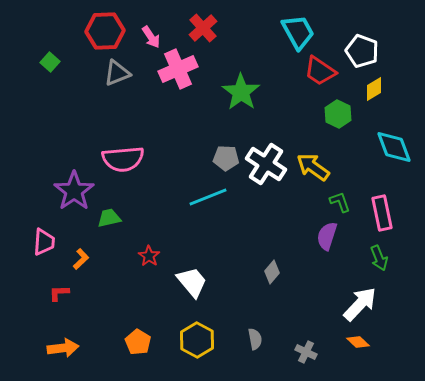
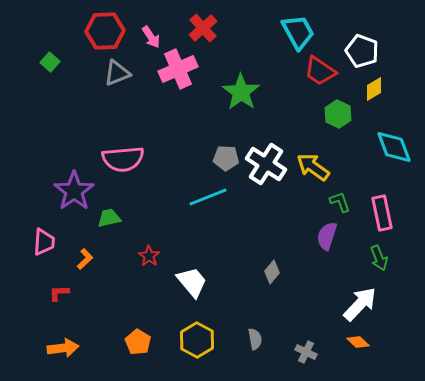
orange L-shape: moved 4 px right
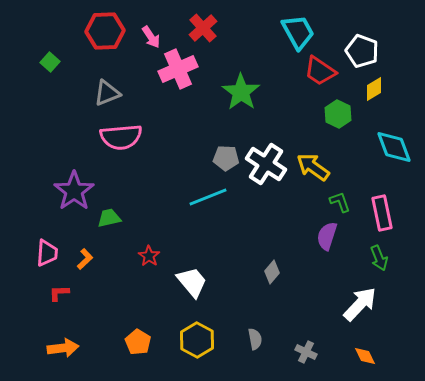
gray triangle: moved 10 px left, 20 px down
pink semicircle: moved 2 px left, 22 px up
pink trapezoid: moved 3 px right, 11 px down
orange diamond: moved 7 px right, 14 px down; rotated 20 degrees clockwise
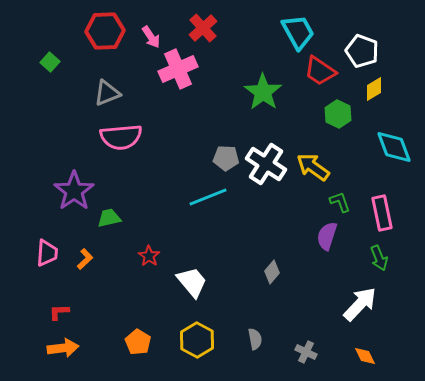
green star: moved 22 px right
red L-shape: moved 19 px down
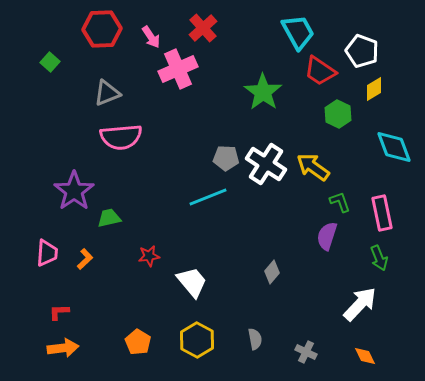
red hexagon: moved 3 px left, 2 px up
red star: rotated 30 degrees clockwise
